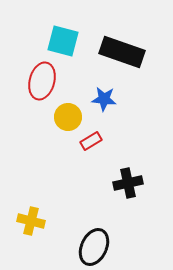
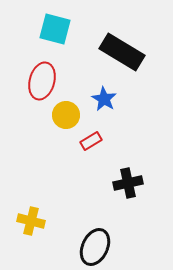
cyan square: moved 8 px left, 12 px up
black rectangle: rotated 12 degrees clockwise
blue star: rotated 25 degrees clockwise
yellow circle: moved 2 px left, 2 px up
black ellipse: moved 1 px right
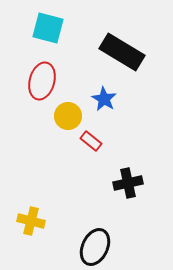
cyan square: moved 7 px left, 1 px up
yellow circle: moved 2 px right, 1 px down
red rectangle: rotated 70 degrees clockwise
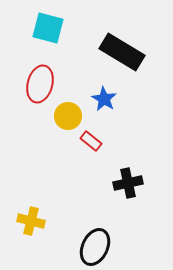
red ellipse: moved 2 px left, 3 px down
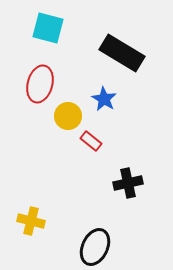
black rectangle: moved 1 px down
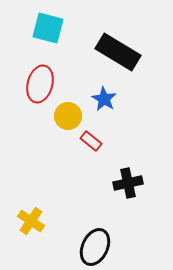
black rectangle: moved 4 px left, 1 px up
yellow cross: rotated 20 degrees clockwise
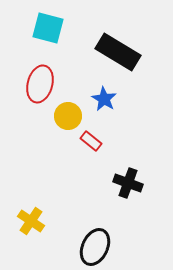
black cross: rotated 32 degrees clockwise
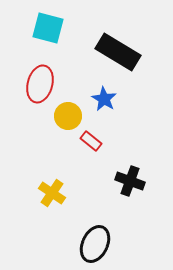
black cross: moved 2 px right, 2 px up
yellow cross: moved 21 px right, 28 px up
black ellipse: moved 3 px up
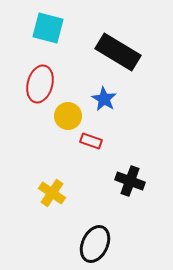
red rectangle: rotated 20 degrees counterclockwise
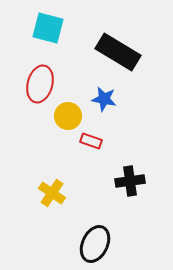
blue star: rotated 20 degrees counterclockwise
black cross: rotated 28 degrees counterclockwise
